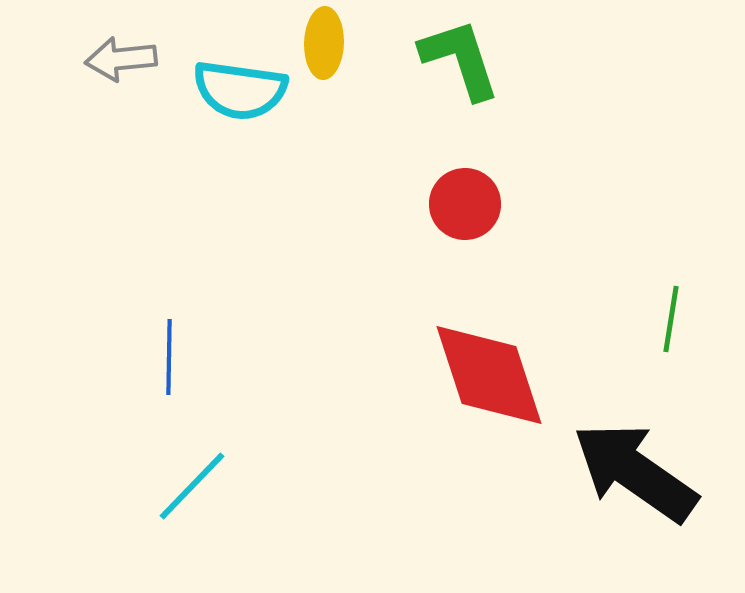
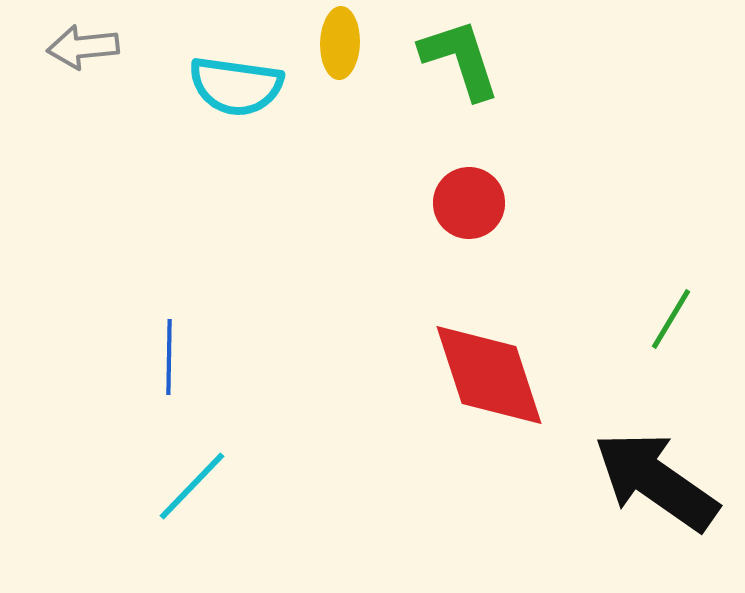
yellow ellipse: moved 16 px right
gray arrow: moved 38 px left, 12 px up
cyan semicircle: moved 4 px left, 4 px up
red circle: moved 4 px right, 1 px up
green line: rotated 22 degrees clockwise
black arrow: moved 21 px right, 9 px down
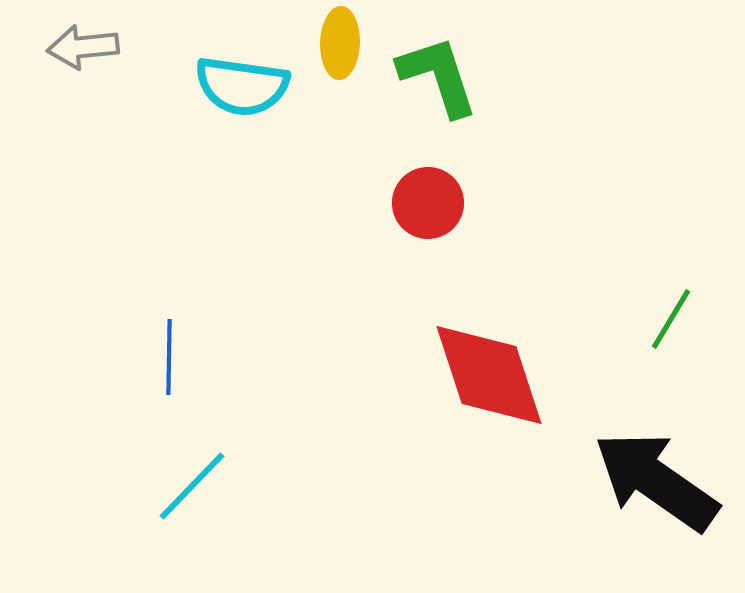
green L-shape: moved 22 px left, 17 px down
cyan semicircle: moved 6 px right
red circle: moved 41 px left
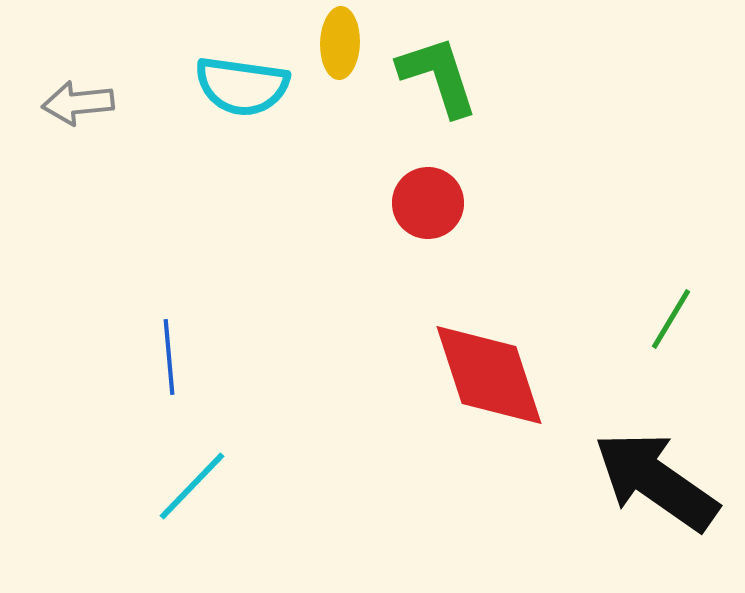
gray arrow: moved 5 px left, 56 px down
blue line: rotated 6 degrees counterclockwise
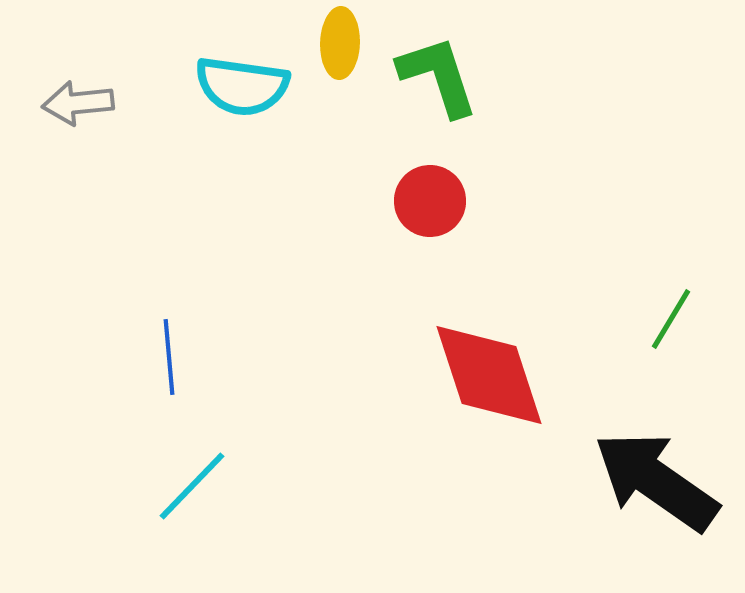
red circle: moved 2 px right, 2 px up
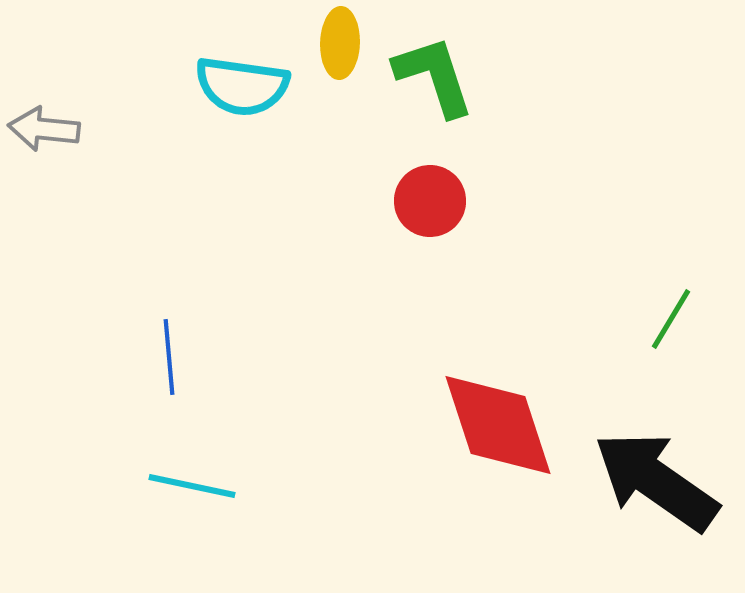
green L-shape: moved 4 px left
gray arrow: moved 34 px left, 26 px down; rotated 12 degrees clockwise
red diamond: moved 9 px right, 50 px down
cyan line: rotated 58 degrees clockwise
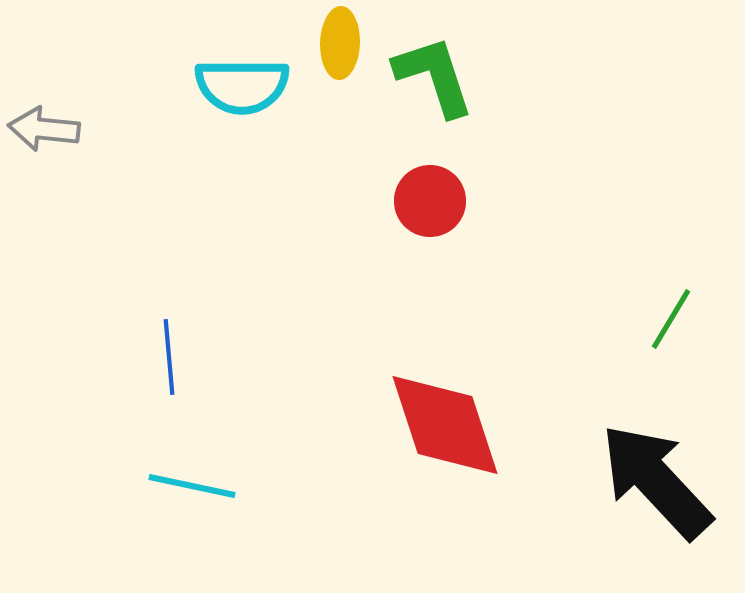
cyan semicircle: rotated 8 degrees counterclockwise
red diamond: moved 53 px left
black arrow: rotated 12 degrees clockwise
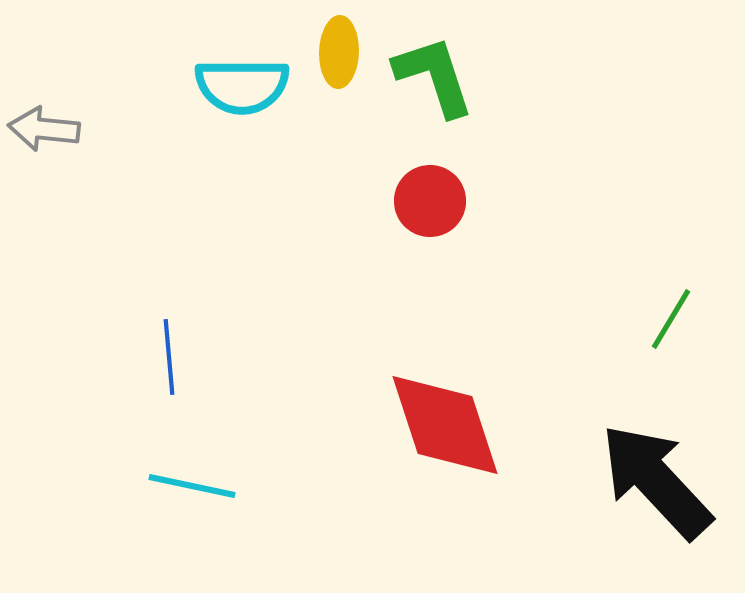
yellow ellipse: moved 1 px left, 9 px down
